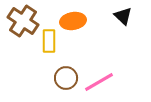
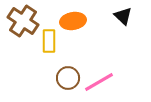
brown circle: moved 2 px right
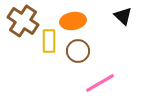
brown circle: moved 10 px right, 27 px up
pink line: moved 1 px right, 1 px down
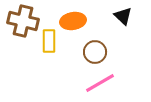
brown cross: rotated 20 degrees counterclockwise
brown circle: moved 17 px right, 1 px down
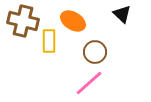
black triangle: moved 1 px left, 2 px up
orange ellipse: rotated 40 degrees clockwise
pink line: moved 11 px left; rotated 12 degrees counterclockwise
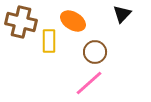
black triangle: rotated 30 degrees clockwise
brown cross: moved 2 px left, 1 px down
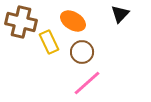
black triangle: moved 2 px left
yellow rectangle: moved 1 px down; rotated 25 degrees counterclockwise
brown circle: moved 13 px left
pink line: moved 2 px left
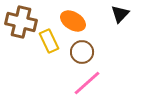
yellow rectangle: moved 1 px up
